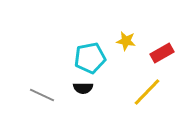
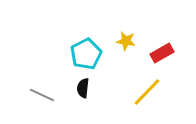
cyan pentagon: moved 4 px left, 4 px up; rotated 16 degrees counterclockwise
black semicircle: rotated 96 degrees clockwise
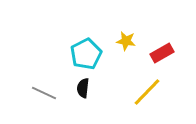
gray line: moved 2 px right, 2 px up
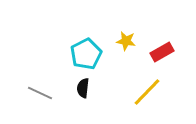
red rectangle: moved 1 px up
gray line: moved 4 px left
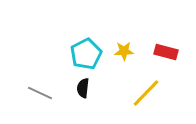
yellow star: moved 2 px left, 10 px down; rotated 12 degrees counterclockwise
red rectangle: moved 4 px right; rotated 45 degrees clockwise
yellow line: moved 1 px left, 1 px down
